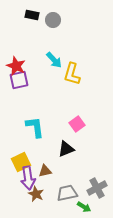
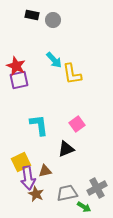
yellow L-shape: rotated 25 degrees counterclockwise
cyan L-shape: moved 4 px right, 2 px up
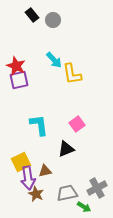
black rectangle: rotated 40 degrees clockwise
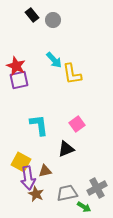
yellow square: rotated 36 degrees counterclockwise
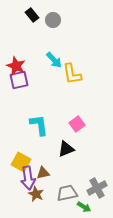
brown triangle: moved 2 px left, 2 px down
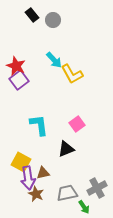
yellow L-shape: rotated 20 degrees counterclockwise
purple square: rotated 24 degrees counterclockwise
green arrow: rotated 24 degrees clockwise
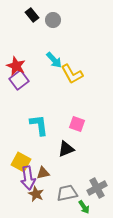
pink square: rotated 35 degrees counterclockwise
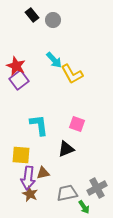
yellow square: moved 7 px up; rotated 24 degrees counterclockwise
purple arrow: rotated 15 degrees clockwise
brown star: moved 6 px left
